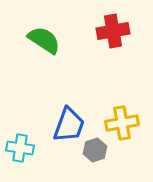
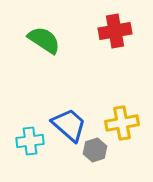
red cross: moved 2 px right
blue trapezoid: rotated 69 degrees counterclockwise
cyan cross: moved 10 px right, 7 px up; rotated 16 degrees counterclockwise
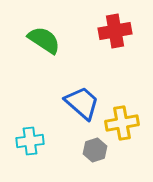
blue trapezoid: moved 13 px right, 22 px up
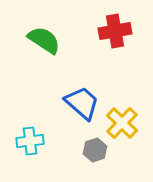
yellow cross: rotated 36 degrees counterclockwise
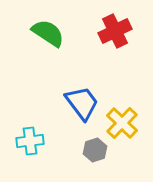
red cross: rotated 16 degrees counterclockwise
green semicircle: moved 4 px right, 7 px up
blue trapezoid: rotated 12 degrees clockwise
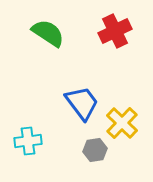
cyan cross: moved 2 px left
gray hexagon: rotated 10 degrees clockwise
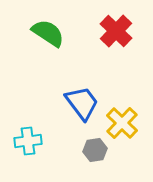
red cross: moved 1 px right; rotated 20 degrees counterclockwise
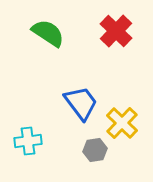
blue trapezoid: moved 1 px left
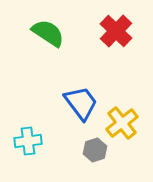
yellow cross: rotated 8 degrees clockwise
gray hexagon: rotated 10 degrees counterclockwise
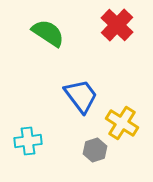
red cross: moved 1 px right, 6 px up
blue trapezoid: moved 7 px up
yellow cross: rotated 20 degrees counterclockwise
